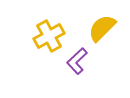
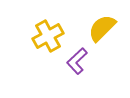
yellow cross: moved 1 px left
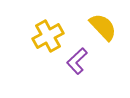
yellow semicircle: moved 1 px right, 1 px up; rotated 92 degrees clockwise
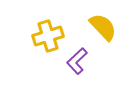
yellow cross: rotated 12 degrees clockwise
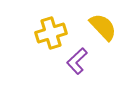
yellow cross: moved 3 px right, 3 px up
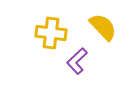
yellow cross: rotated 24 degrees clockwise
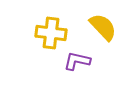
purple L-shape: rotated 56 degrees clockwise
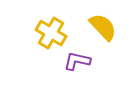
yellow cross: rotated 24 degrees clockwise
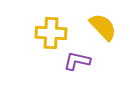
yellow cross: rotated 28 degrees counterclockwise
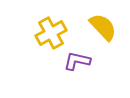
yellow cross: rotated 32 degrees counterclockwise
